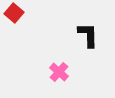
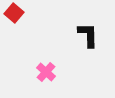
pink cross: moved 13 px left
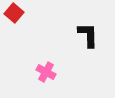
pink cross: rotated 12 degrees counterclockwise
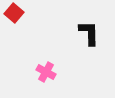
black L-shape: moved 1 px right, 2 px up
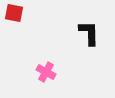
red square: rotated 30 degrees counterclockwise
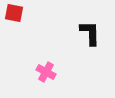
black L-shape: moved 1 px right
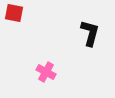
black L-shape: rotated 16 degrees clockwise
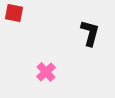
pink cross: rotated 18 degrees clockwise
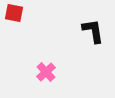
black L-shape: moved 3 px right, 2 px up; rotated 24 degrees counterclockwise
